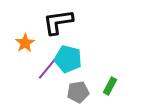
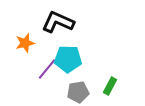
black L-shape: rotated 32 degrees clockwise
orange star: rotated 18 degrees clockwise
cyan pentagon: rotated 12 degrees counterclockwise
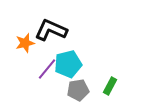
black L-shape: moved 7 px left, 8 px down
cyan pentagon: moved 5 px down; rotated 16 degrees counterclockwise
gray pentagon: moved 2 px up
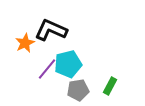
orange star: rotated 12 degrees counterclockwise
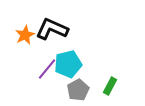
black L-shape: moved 1 px right, 1 px up
orange star: moved 8 px up
gray pentagon: rotated 20 degrees counterclockwise
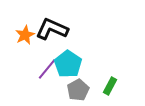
cyan pentagon: rotated 24 degrees counterclockwise
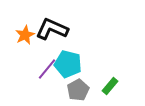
cyan pentagon: rotated 20 degrees counterclockwise
green rectangle: rotated 12 degrees clockwise
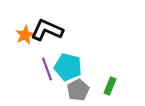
black L-shape: moved 5 px left, 1 px down
cyan pentagon: moved 3 px down
purple line: rotated 60 degrees counterclockwise
green rectangle: rotated 18 degrees counterclockwise
